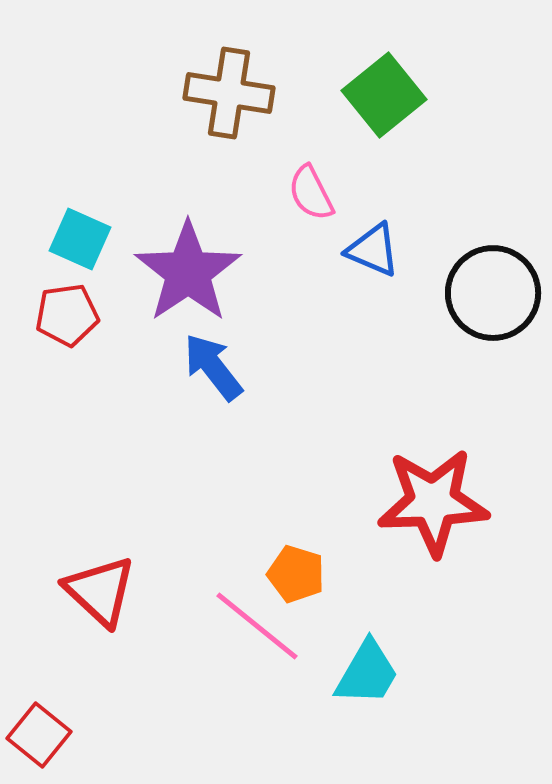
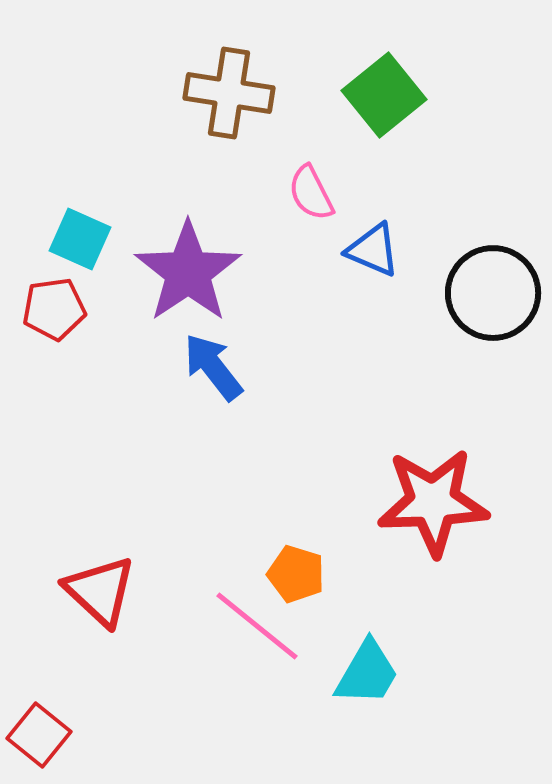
red pentagon: moved 13 px left, 6 px up
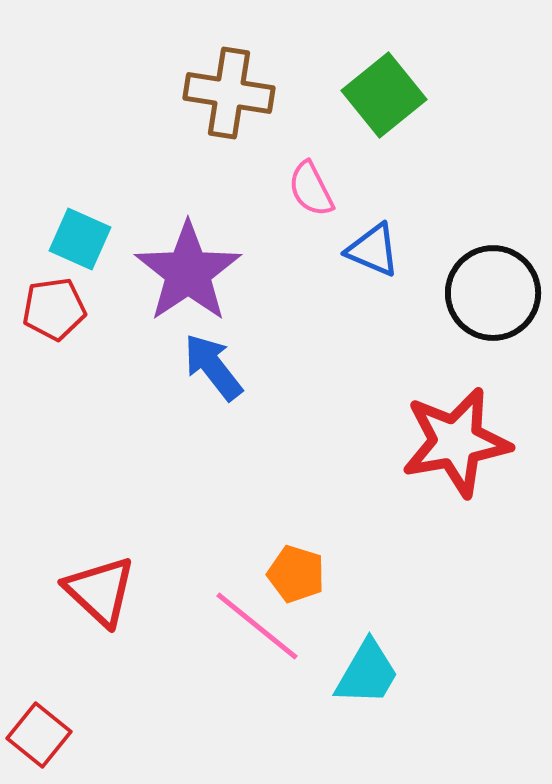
pink semicircle: moved 4 px up
red star: moved 23 px right, 60 px up; rotated 8 degrees counterclockwise
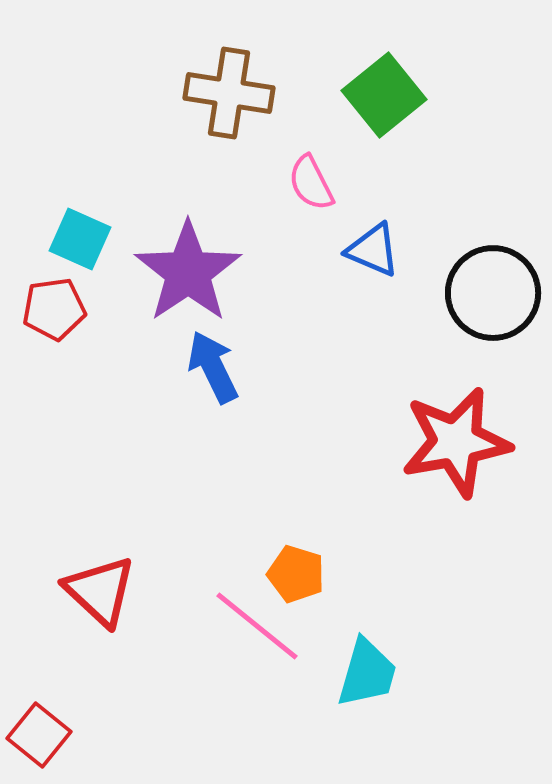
pink semicircle: moved 6 px up
blue arrow: rotated 12 degrees clockwise
cyan trapezoid: rotated 14 degrees counterclockwise
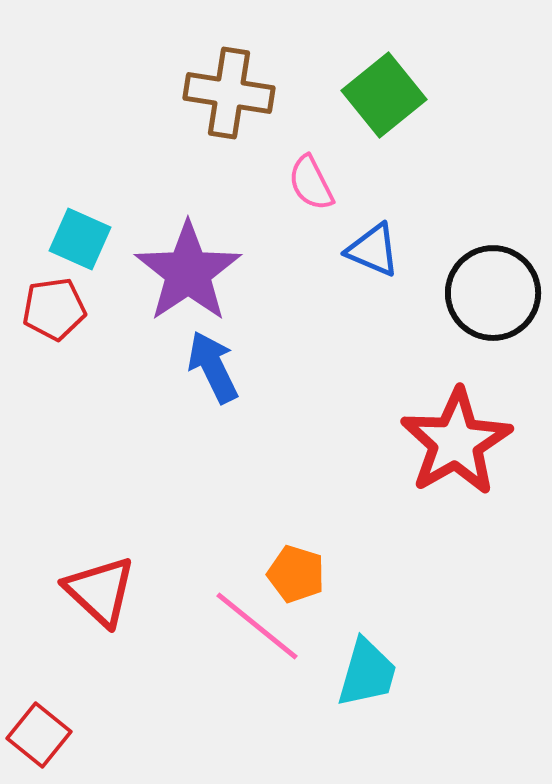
red star: rotated 20 degrees counterclockwise
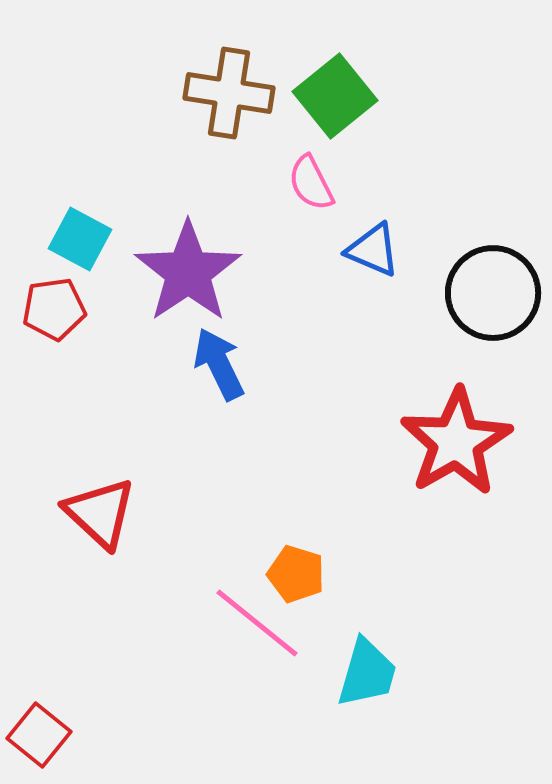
green square: moved 49 px left, 1 px down
cyan square: rotated 4 degrees clockwise
blue arrow: moved 6 px right, 3 px up
red triangle: moved 78 px up
pink line: moved 3 px up
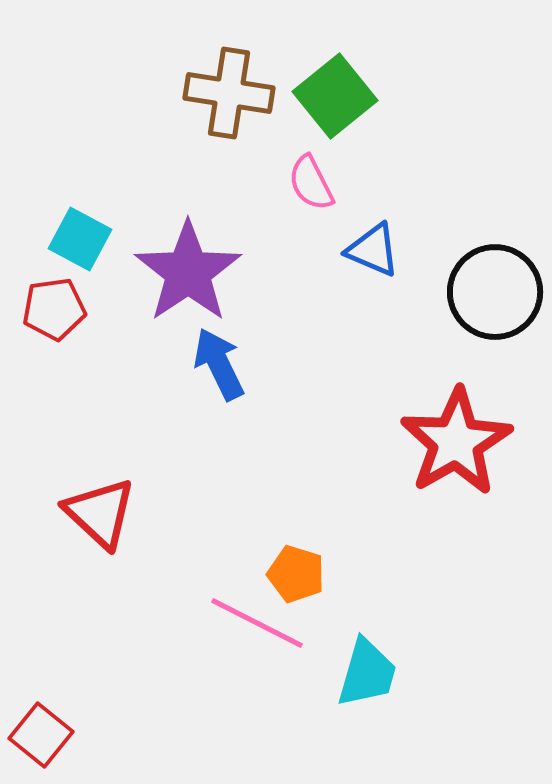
black circle: moved 2 px right, 1 px up
pink line: rotated 12 degrees counterclockwise
red square: moved 2 px right
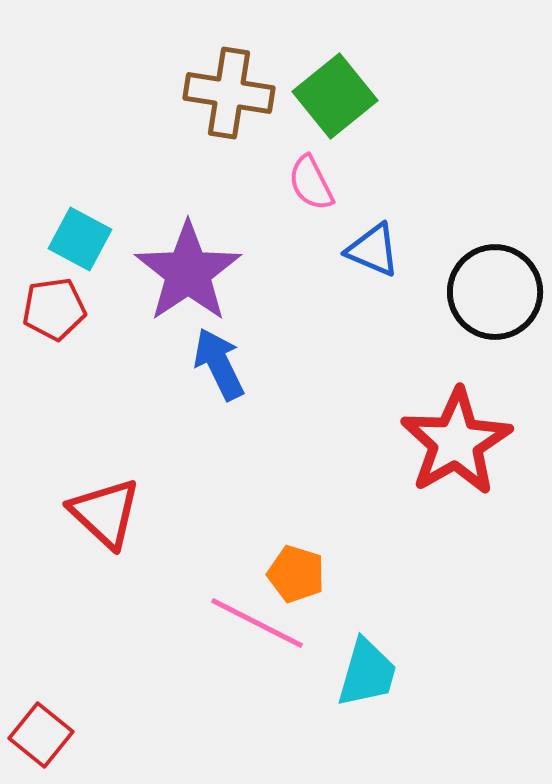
red triangle: moved 5 px right
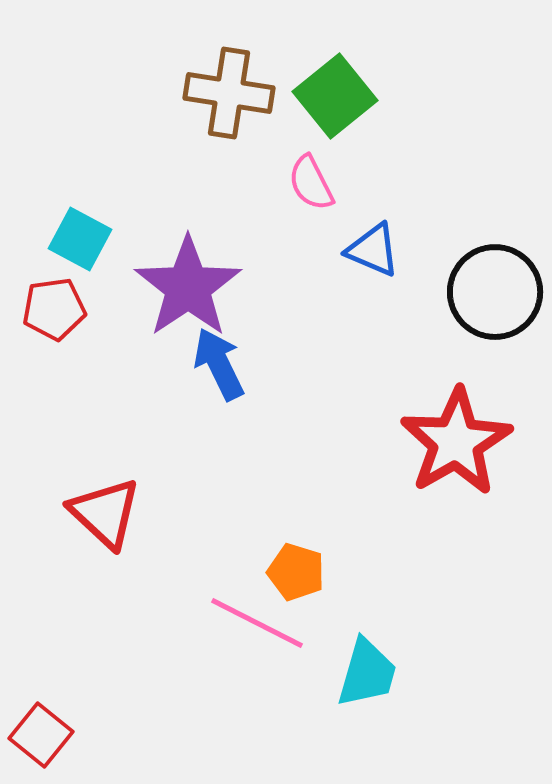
purple star: moved 15 px down
orange pentagon: moved 2 px up
